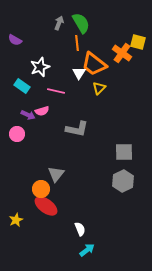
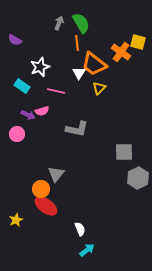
orange cross: moved 1 px left, 1 px up
gray hexagon: moved 15 px right, 3 px up
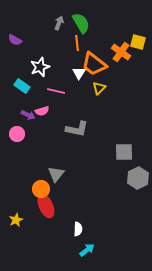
red ellipse: rotated 30 degrees clockwise
white semicircle: moved 2 px left; rotated 24 degrees clockwise
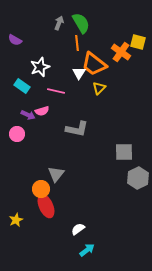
white semicircle: rotated 128 degrees counterclockwise
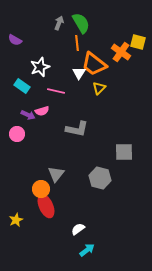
gray hexagon: moved 38 px left; rotated 20 degrees counterclockwise
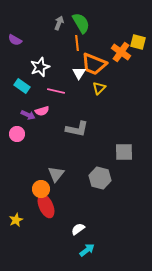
orange trapezoid: rotated 16 degrees counterclockwise
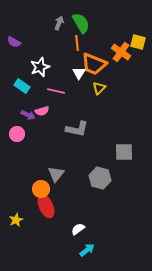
purple semicircle: moved 1 px left, 2 px down
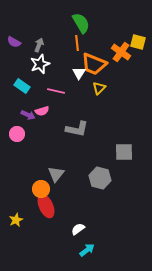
gray arrow: moved 20 px left, 22 px down
white star: moved 3 px up
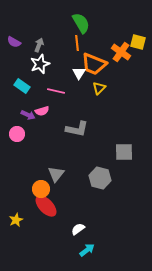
red ellipse: rotated 20 degrees counterclockwise
